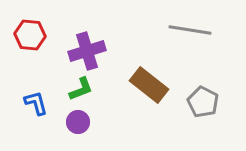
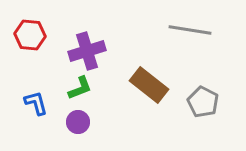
green L-shape: moved 1 px left, 1 px up
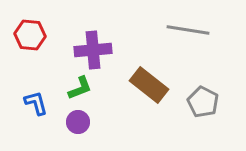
gray line: moved 2 px left
purple cross: moved 6 px right, 1 px up; rotated 12 degrees clockwise
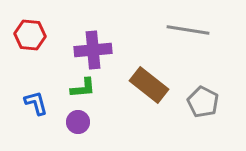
green L-shape: moved 3 px right; rotated 16 degrees clockwise
